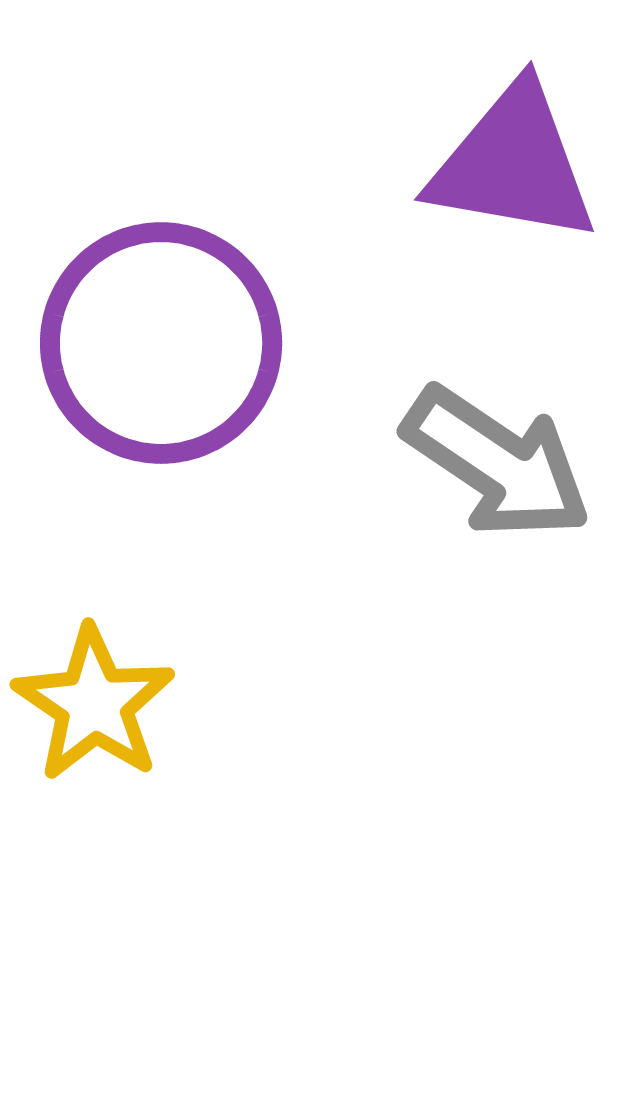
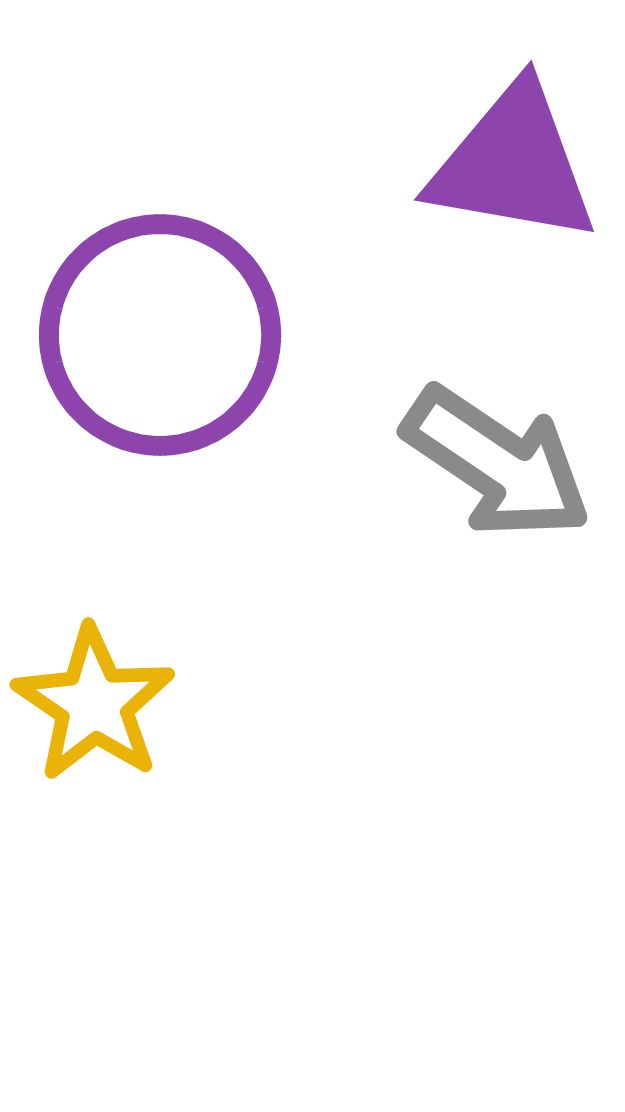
purple circle: moved 1 px left, 8 px up
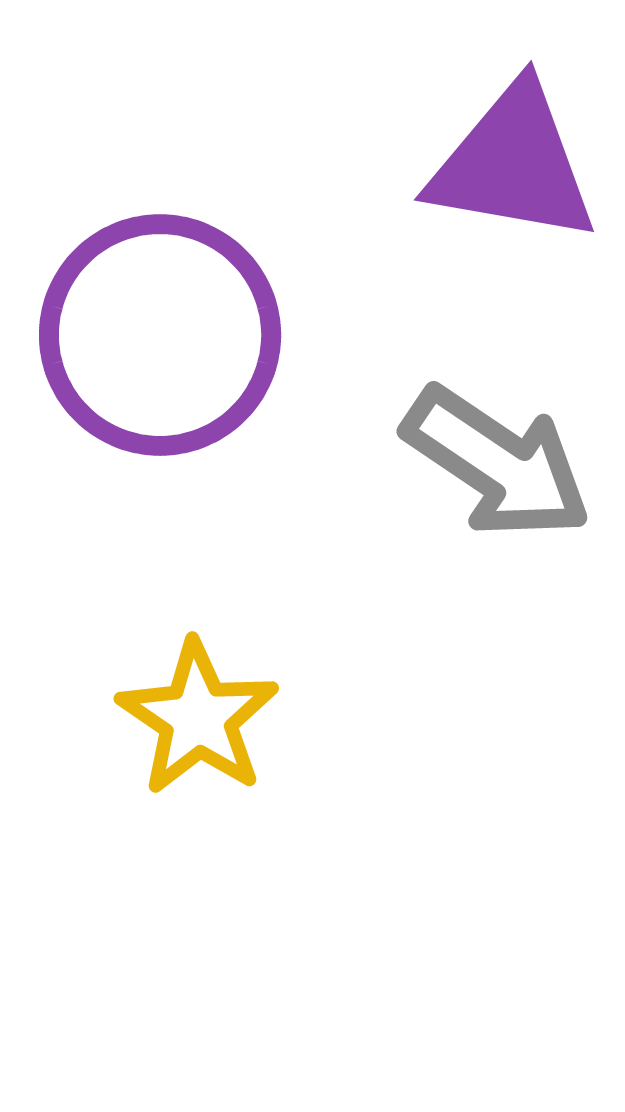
yellow star: moved 104 px right, 14 px down
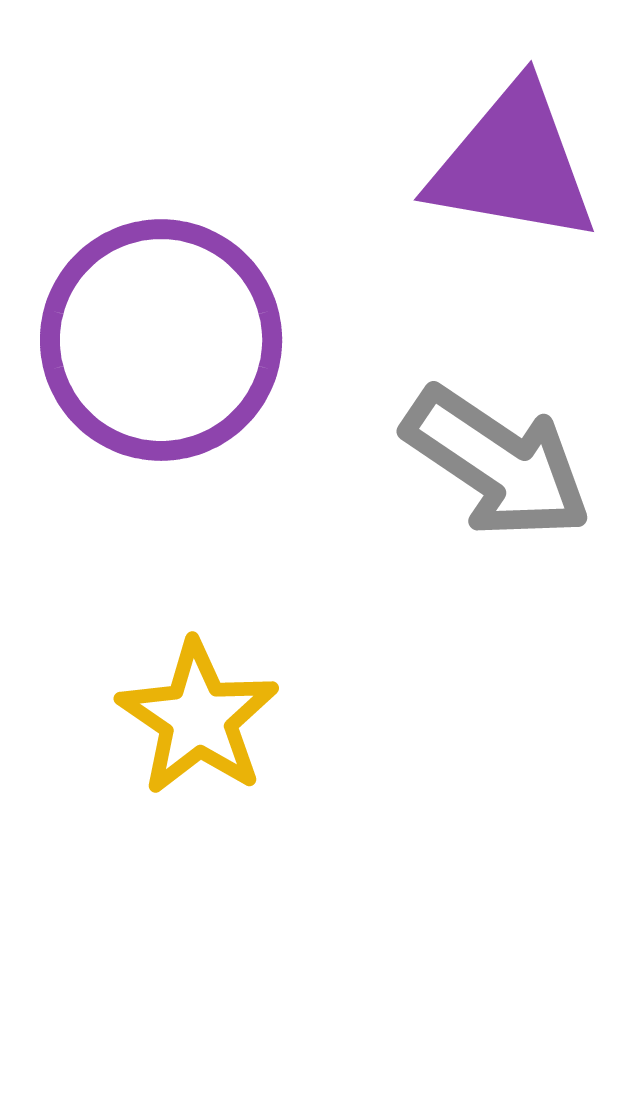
purple circle: moved 1 px right, 5 px down
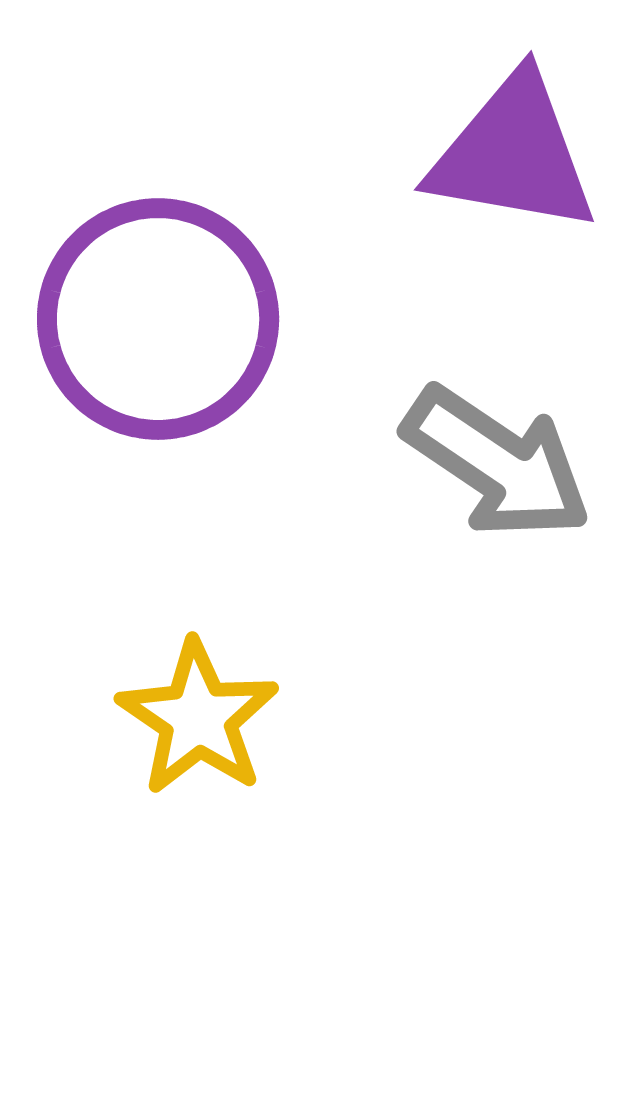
purple triangle: moved 10 px up
purple circle: moved 3 px left, 21 px up
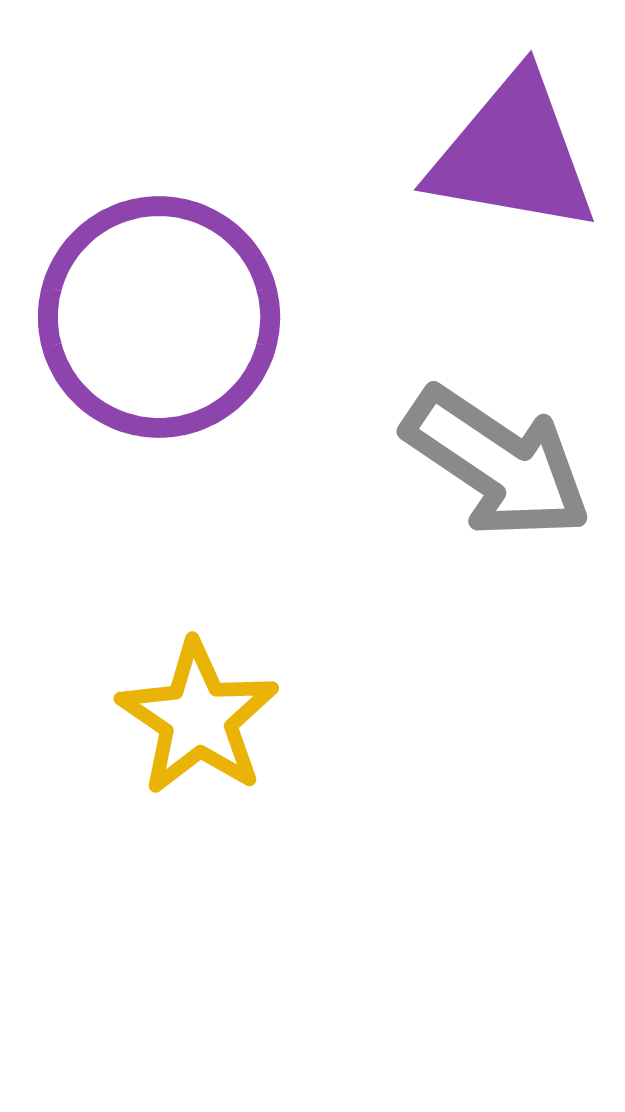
purple circle: moved 1 px right, 2 px up
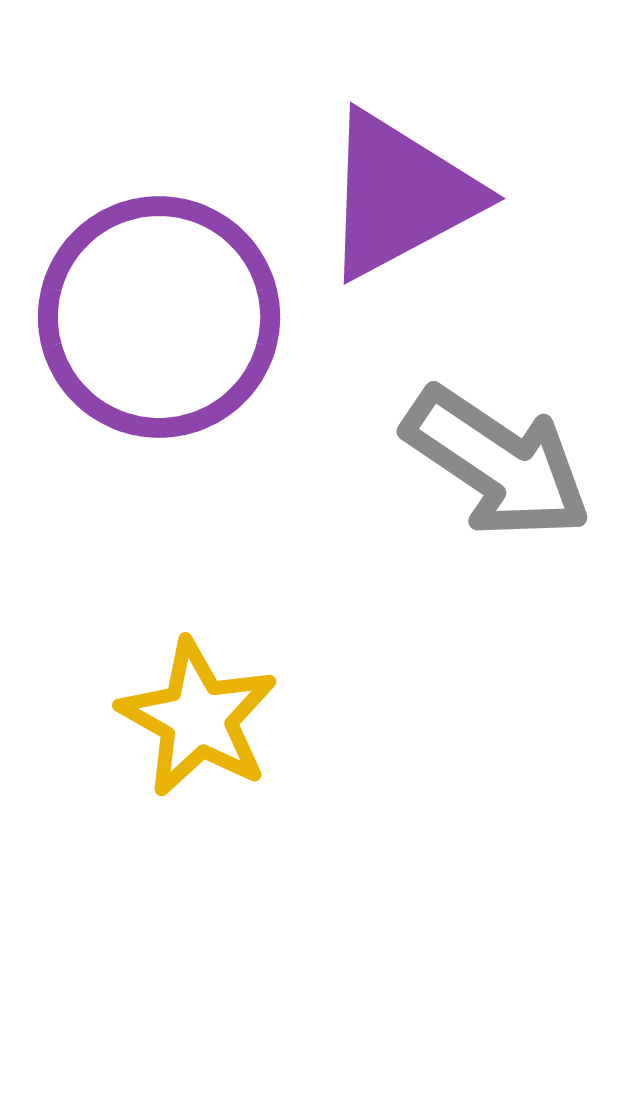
purple triangle: moved 113 px left, 41 px down; rotated 38 degrees counterclockwise
yellow star: rotated 5 degrees counterclockwise
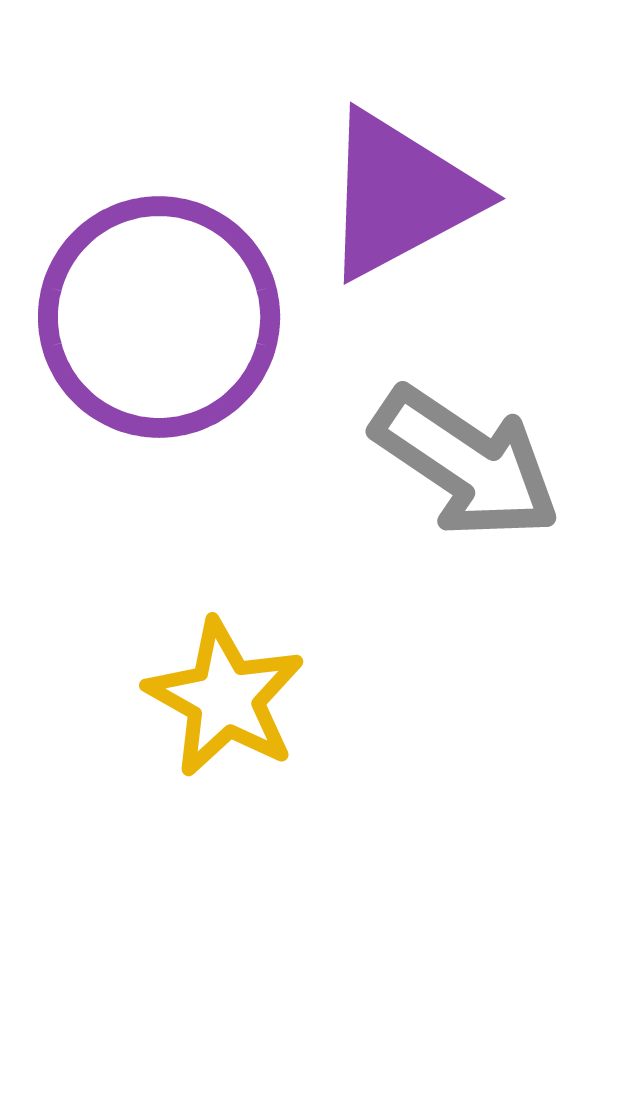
gray arrow: moved 31 px left
yellow star: moved 27 px right, 20 px up
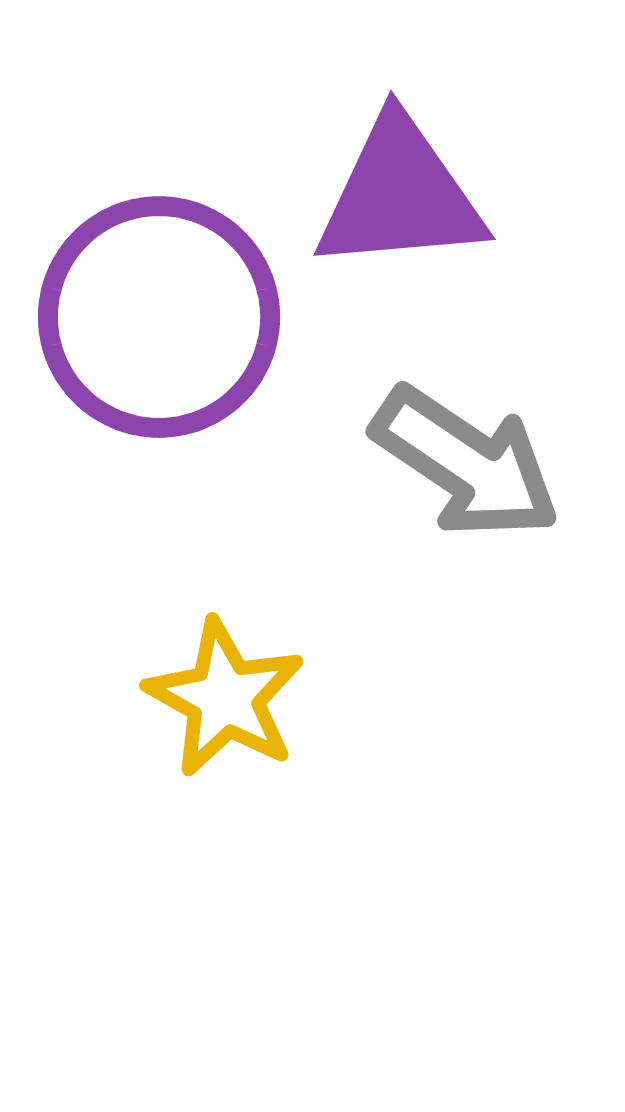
purple triangle: rotated 23 degrees clockwise
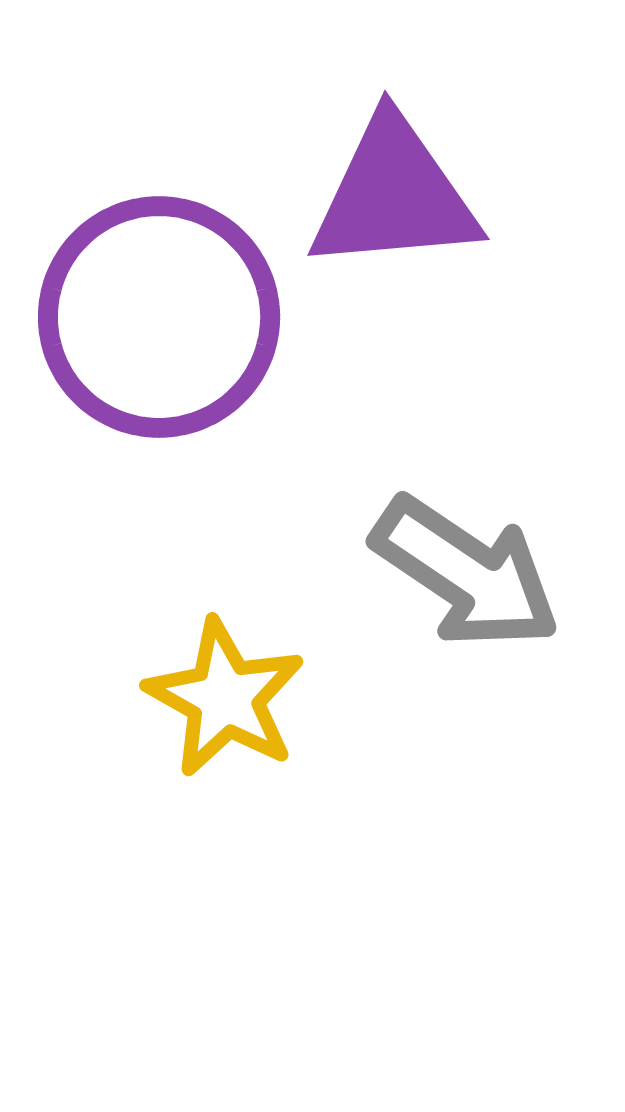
purple triangle: moved 6 px left
gray arrow: moved 110 px down
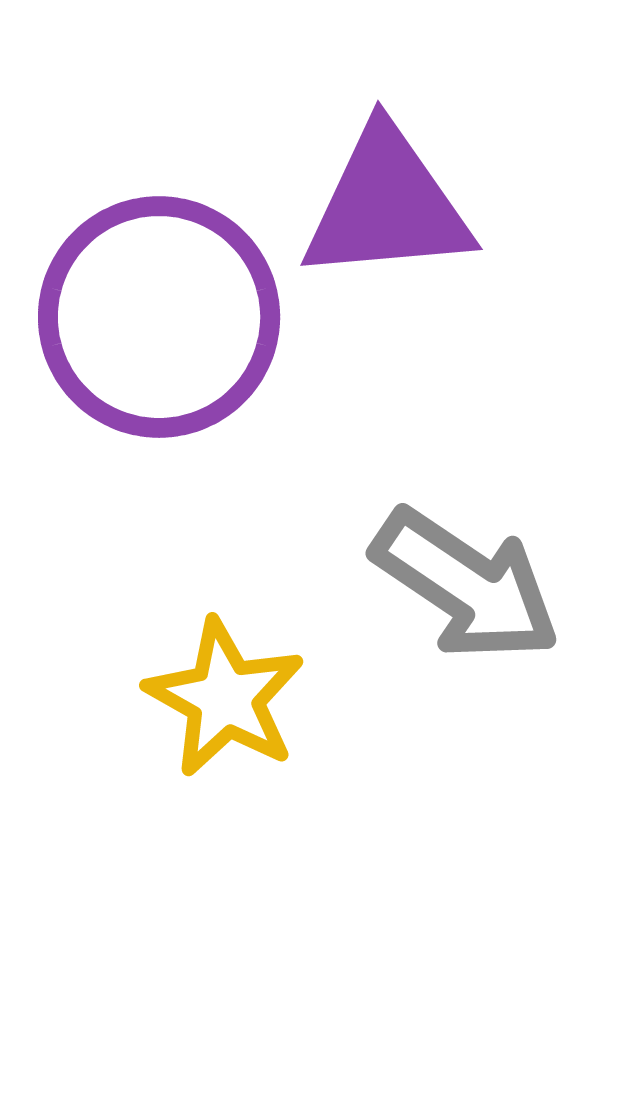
purple triangle: moved 7 px left, 10 px down
gray arrow: moved 12 px down
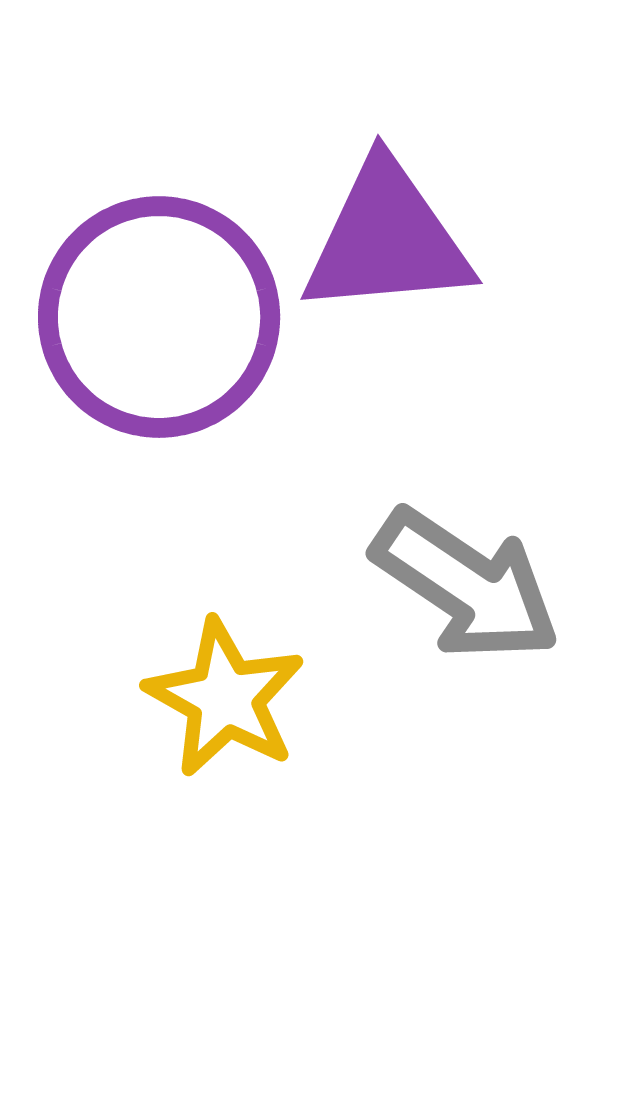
purple triangle: moved 34 px down
